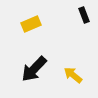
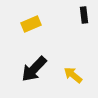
black rectangle: rotated 14 degrees clockwise
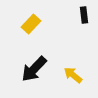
yellow rectangle: rotated 24 degrees counterclockwise
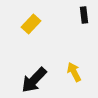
black arrow: moved 11 px down
yellow arrow: moved 1 px right, 3 px up; rotated 24 degrees clockwise
